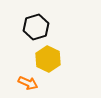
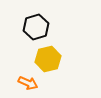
yellow hexagon: rotated 20 degrees clockwise
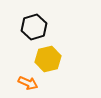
black hexagon: moved 2 px left
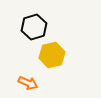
yellow hexagon: moved 4 px right, 4 px up
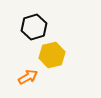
orange arrow: moved 6 px up; rotated 54 degrees counterclockwise
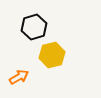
orange arrow: moved 9 px left
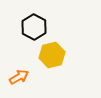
black hexagon: rotated 15 degrees counterclockwise
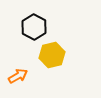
orange arrow: moved 1 px left, 1 px up
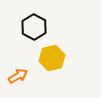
yellow hexagon: moved 3 px down
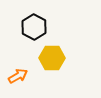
yellow hexagon: rotated 15 degrees clockwise
